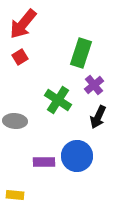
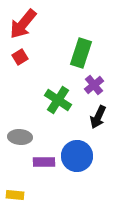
gray ellipse: moved 5 px right, 16 px down
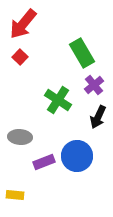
green rectangle: moved 1 px right; rotated 48 degrees counterclockwise
red square: rotated 14 degrees counterclockwise
purple rectangle: rotated 20 degrees counterclockwise
